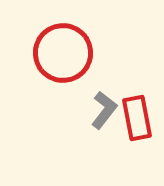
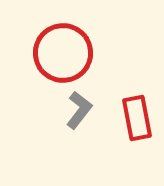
gray L-shape: moved 25 px left
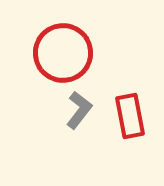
red rectangle: moved 7 px left, 2 px up
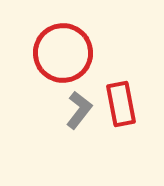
red rectangle: moved 9 px left, 12 px up
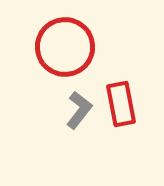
red circle: moved 2 px right, 6 px up
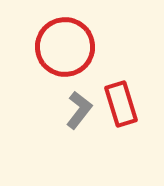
red rectangle: rotated 6 degrees counterclockwise
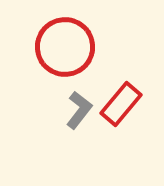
red rectangle: rotated 57 degrees clockwise
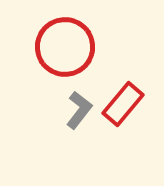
red rectangle: moved 2 px right
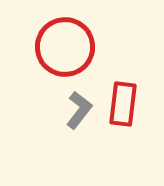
red rectangle: rotated 33 degrees counterclockwise
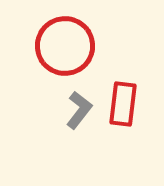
red circle: moved 1 px up
